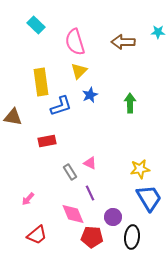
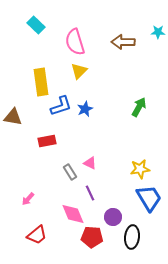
blue star: moved 5 px left, 14 px down
green arrow: moved 9 px right, 4 px down; rotated 30 degrees clockwise
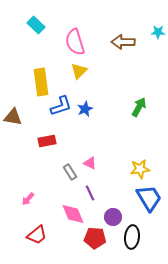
red pentagon: moved 3 px right, 1 px down
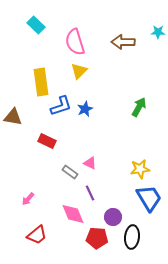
red rectangle: rotated 36 degrees clockwise
gray rectangle: rotated 21 degrees counterclockwise
red pentagon: moved 2 px right
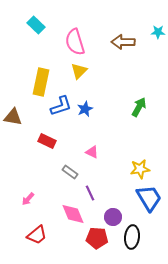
yellow rectangle: rotated 20 degrees clockwise
pink triangle: moved 2 px right, 11 px up
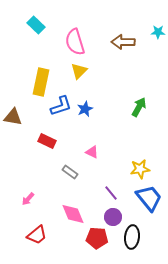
purple line: moved 21 px right; rotated 14 degrees counterclockwise
blue trapezoid: rotated 8 degrees counterclockwise
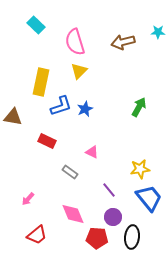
brown arrow: rotated 15 degrees counterclockwise
purple line: moved 2 px left, 3 px up
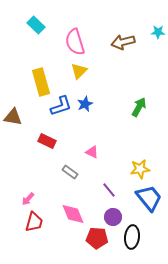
yellow rectangle: rotated 28 degrees counterclockwise
blue star: moved 5 px up
red trapezoid: moved 3 px left, 13 px up; rotated 35 degrees counterclockwise
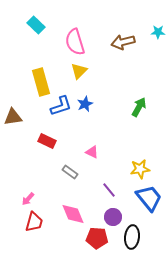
brown triangle: rotated 18 degrees counterclockwise
